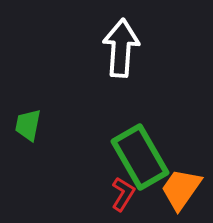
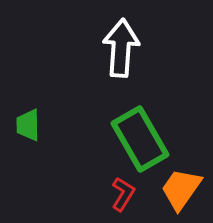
green trapezoid: rotated 12 degrees counterclockwise
green rectangle: moved 18 px up
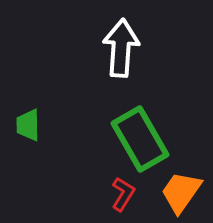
orange trapezoid: moved 3 px down
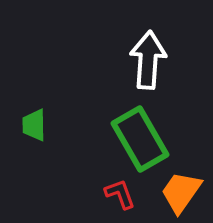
white arrow: moved 27 px right, 12 px down
green trapezoid: moved 6 px right
red L-shape: moved 3 px left; rotated 52 degrees counterclockwise
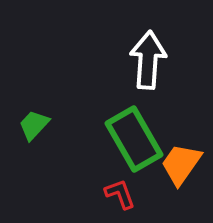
green trapezoid: rotated 44 degrees clockwise
green rectangle: moved 6 px left
orange trapezoid: moved 28 px up
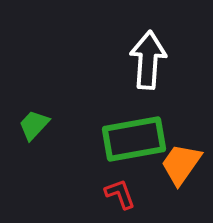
green rectangle: rotated 70 degrees counterclockwise
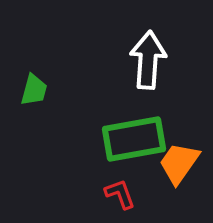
green trapezoid: moved 35 px up; rotated 152 degrees clockwise
orange trapezoid: moved 2 px left, 1 px up
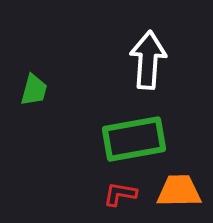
orange trapezoid: moved 28 px down; rotated 54 degrees clockwise
red L-shape: rotated 60 degrees counterclockwise
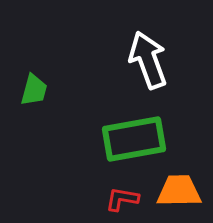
white arrow: rotated 24 degrees counterclockwise
red L-shape: moved 2 px right, 5 px down
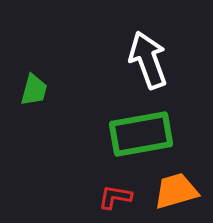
green rectangle: moved 7 px right, 5 px up
orange trapezoid: moved 3 px left; rotated 15 degrees counterclockwise
red L-shape: moved 7 px left, 2 px up
